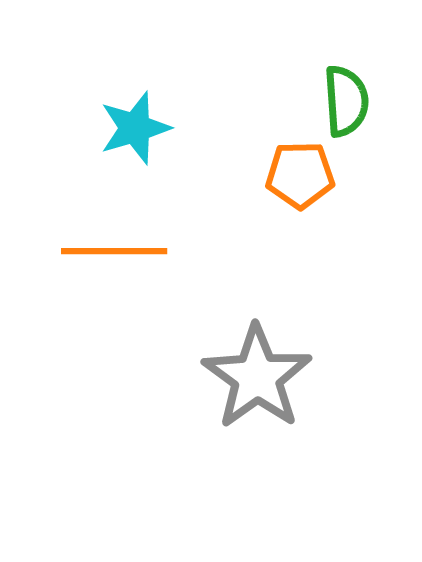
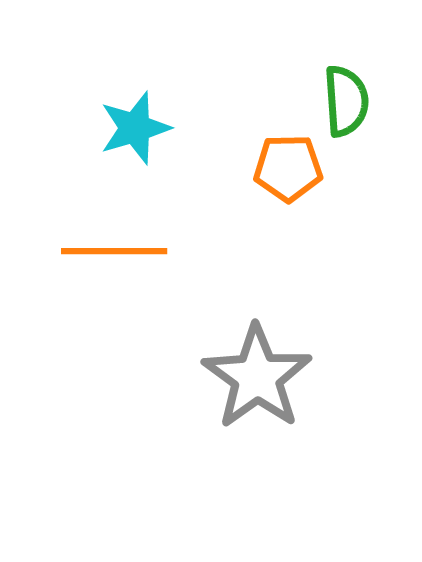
orange pentagon: moved 12 px left, 7 px up
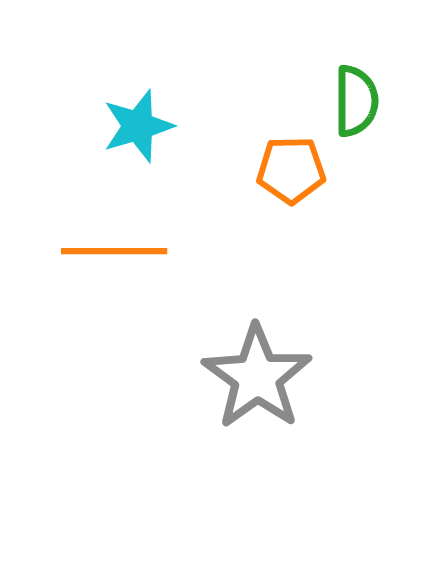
green semicircle: moved 10 px right; rotated 4 degrees clockwise
cyan star: moved 3 px right, 2 px up
orange pentagon: moved 3 px right, 2 px down
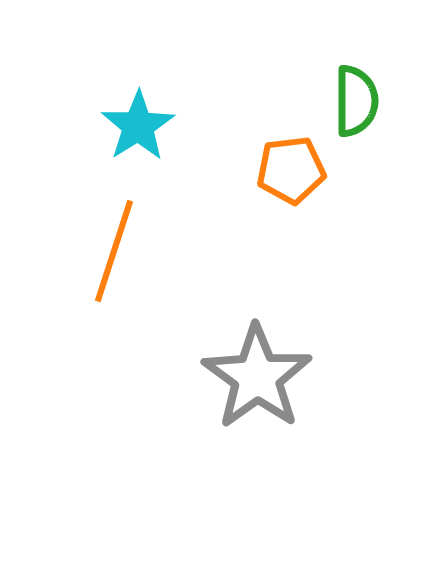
cyan star: rotated 16 degrees counterclockwise
orange pentagon: rotated 6 degrees counterclockwise
orange line: rotated 72 degrees counterclockwise
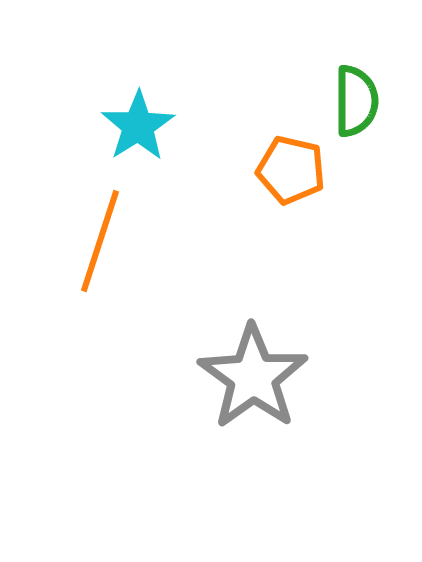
orange pentagon: rotated 20 degrees clockwise
orange line: moved 14 px left, 10 px up
gray star: moved 4 px left
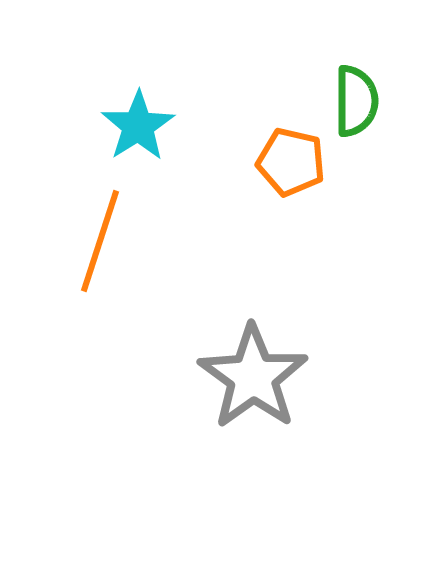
orange pentagon: moved 8 px up
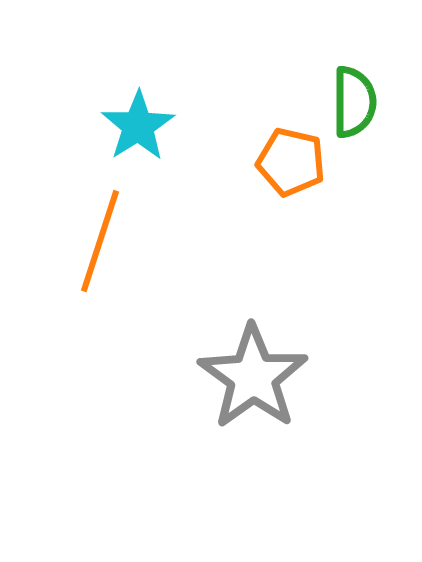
green semicircle: moved 2 px left, 1 px down
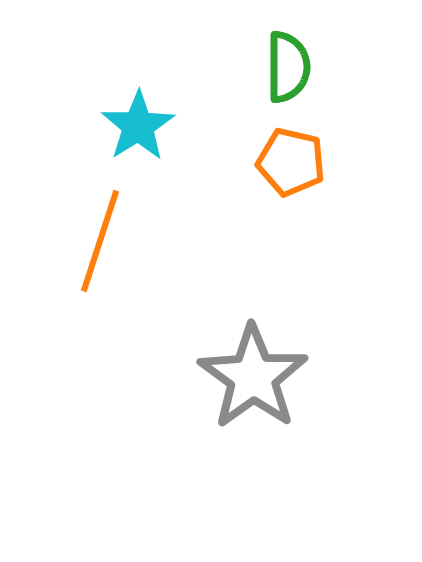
green semicircle: moved 66 px left, 35 px up
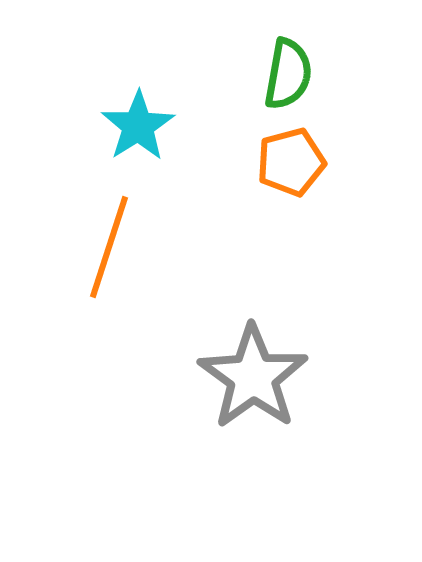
green semicircle: moved 7 px down; rotated 10 degrees clockwise
orange pentagon: rotated 28 degrees counterclockwise
orange line: moved 9 px right, 6 px down
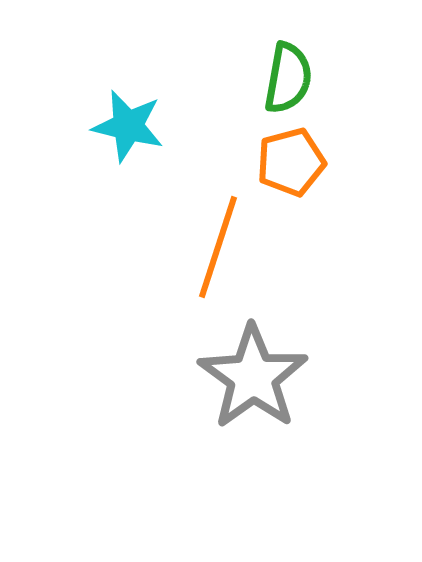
green semicircle: moved 4 px down
cyan star: moved 10 px left; rotated 26 degrees counterclockwise
orange line: moved 109 px right
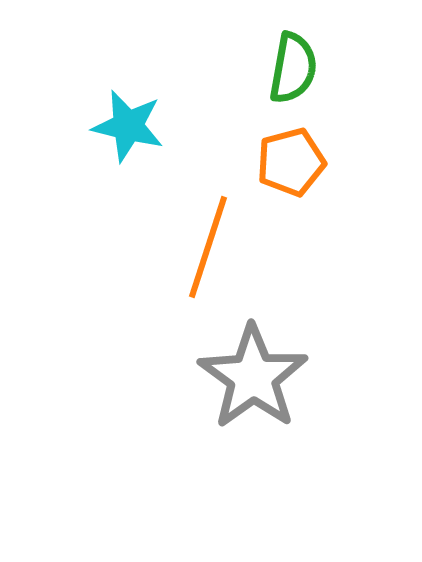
green semicircle: moved 5 px right, 10 px up
orange line: moved 10 px left
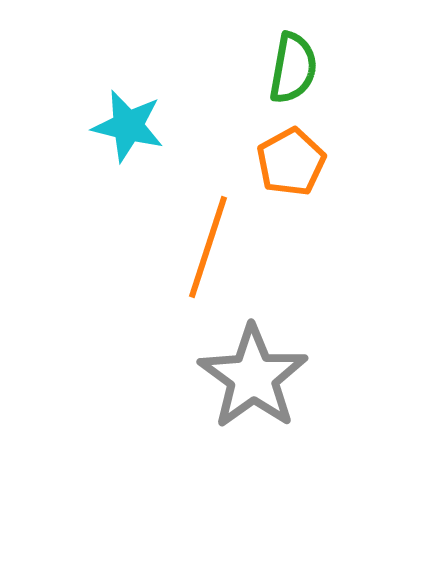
orange pentagon: rotated 14 degrees counterclockwise
